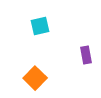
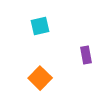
orange square: moved 5 px right
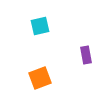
orange square: rotated 25 degrees clockwise
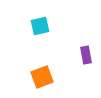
orange square: moved 2 px right, 1 px up
